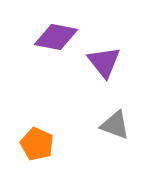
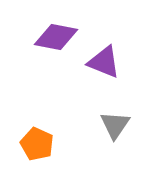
purple triangle: rotated 30 degrees counterclockwise
gray triangle: rotated 44 degrees clockwise
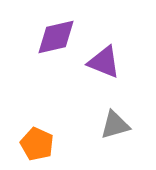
purple diamond: rotated 24 degrees counterclockwise
gray triangle: rotated 40 degrees clockwise
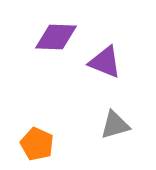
purple diamond: rotated 15 degrees clockwise
purple triangle: moved 1 px right
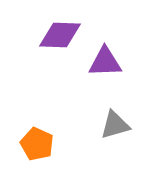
purple diamond: moved 4 px right, 2 px up
purple triangle: rotated 24 degrees counterclockwise
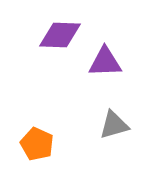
gray triangle: moved 1 px left
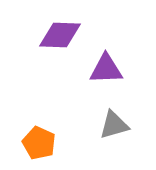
purple triangle: moved 1 px right, 7 px down
orange pentagon: moved 2 px right, 1 px up
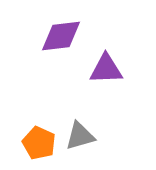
purple diamond: moved 1 px right, 1 px down; rotated 9 degrees counterclockwise
gray triangle: moved 34 px left, 11 px down
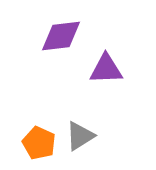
gray triangle: rotated 16 degrees counterclockwise
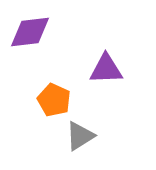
purple diamond: moved 31 px left, 4 px up
orange pentagon: moved 15 px right, 43 px up
